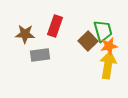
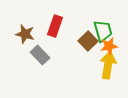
brown star: rotated 12 degrees clockwise
gray rectangle: rotated 54 degrees clockwise
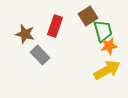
brown square: moved 25 px up; rotated 12 degrees clockwise
yellow arrow: moved 1 px left, 5 px down; rotated 52 degrees clockwise
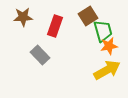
brown star: moved 2 px left, 17 px up; rotated 18 degrees counterclockwise
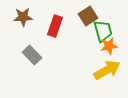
gray rectangle: moved 8 px left
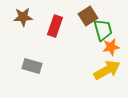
green trapezoid: moved 1 px up
orange star: moved 2 px right, 1 px down
gray rectangle: moved 11 px down; rotated 30 degrees counterclockwise
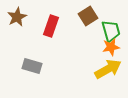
brown star: moved 6 px left; rotated 24 degrees counterclockwise
red rectangle: moved 4 px left
green trapezoid: moved 8 px right, 1 px down
yellow arrow: moved 1 px right, 1 px up
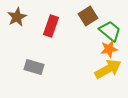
green trapezoid: moved 1 px left; rotated 35 degrees counterclockwise
orange star: moved 2 px left, 2 px down
gray rectangle: moved 2 px right, 1 px down
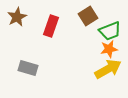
green trapezoid: rotated 120 degrees clockwise
gray rectangle: moved 6 px left, 1 px down
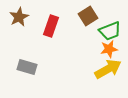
brown star: moved 2 px right
gray rectangle: moved 1 px left, 1 px up
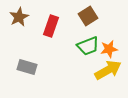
green trapezoid: moved 22 px left, 15 px down
yellow arrow: moved 1 px down
